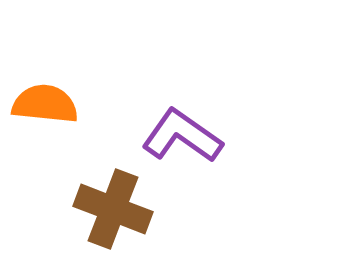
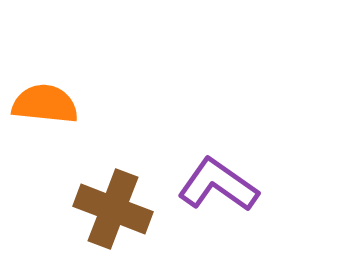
purple L-shape: moved 36 px right, 49 px down
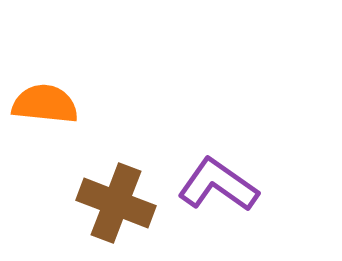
brown cross: moved 3 px right, 6 px up
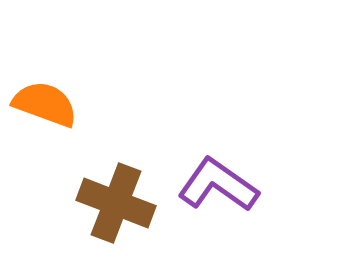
orange semicircle: rotated 14 degrees clockwise
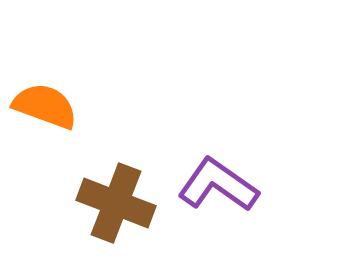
orange semicircle: moved 2 px down
